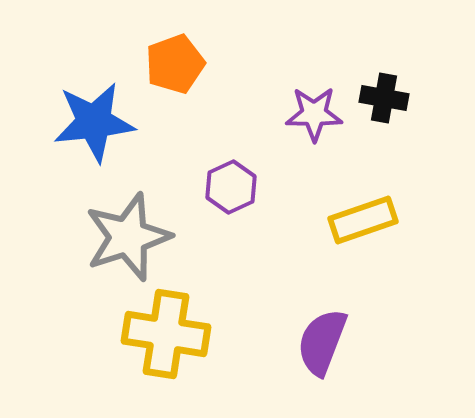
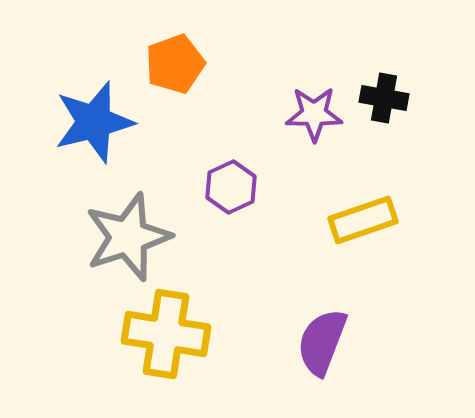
blue star: rotated 8 degrees counterclockwise
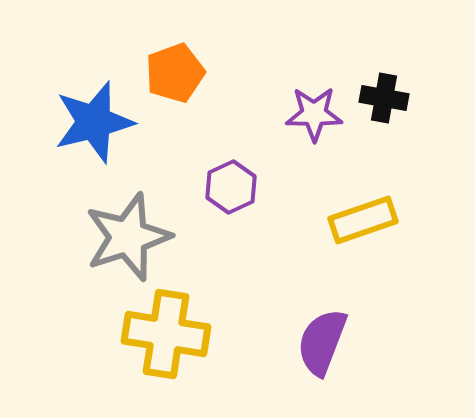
orange pentagon: moved 9 px down
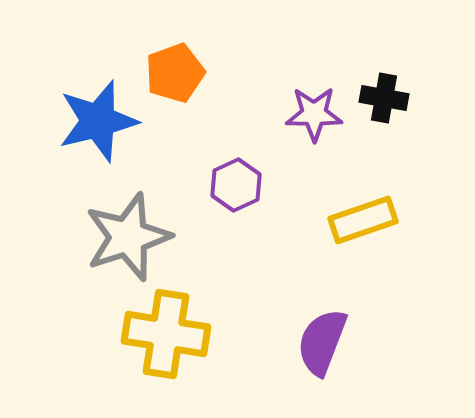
blue star: moved 4 px right, 1 px up
purple hexagon: moved 5 px right, 2 px up
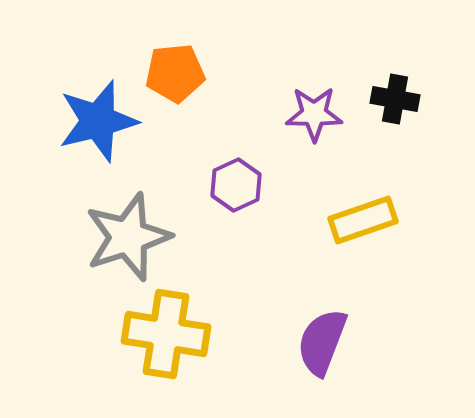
orange pentagon: rotated 14 degrees clockwise
black cross: moved 11 px right, 1 px down
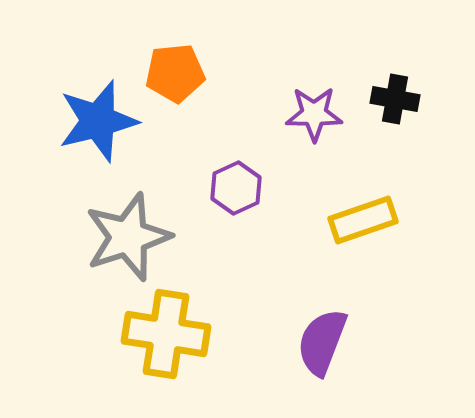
purple hexagon: moved 3 px down
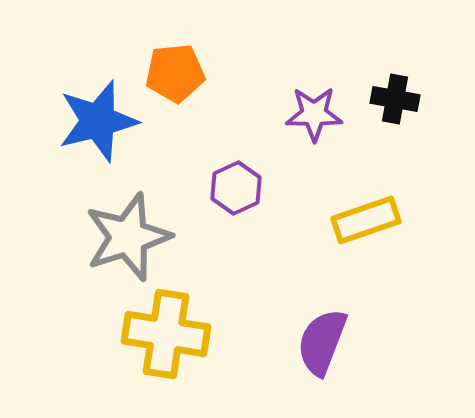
yellow rectangle: moved 3 px right
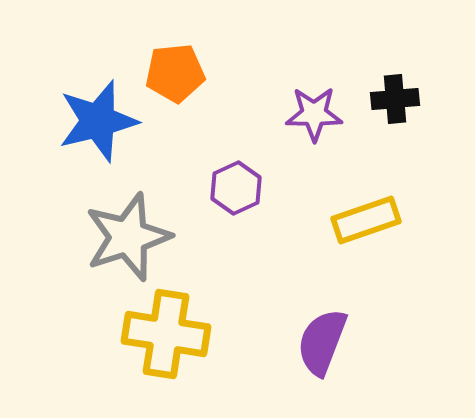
black cross: rotated 15 degrees counterclockwise
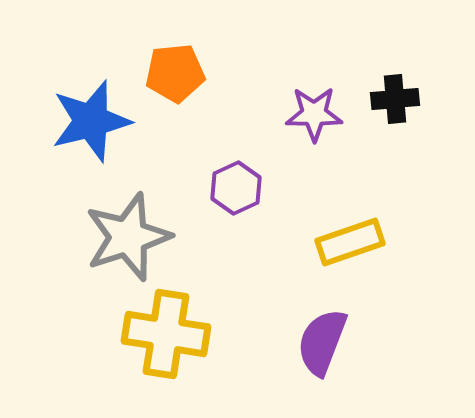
blue star: moved 7 px left
yellow rectangle: moved 16 px left, 22 px down
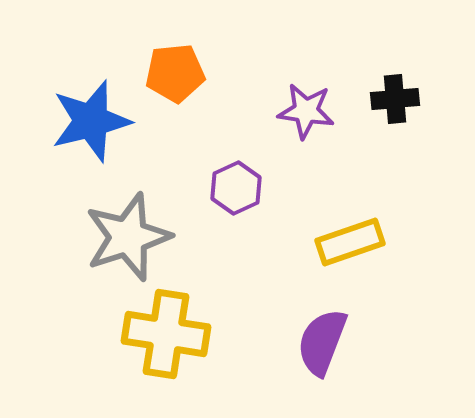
purple star: moved 8 px left, 3 px up; rotated 8 degrees clockwise
